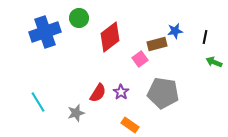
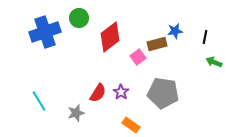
pink square: moved 2 px left, 2 px up
cyan line: moved 1 px right, 1 px up
orange rectangle: moved 1 px right
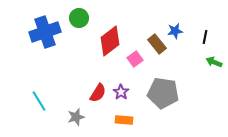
red diamond: moved 4 px down
brown rectangle: rotated 66 degrees clockwise
pink square: moved 3 px left, 2 px down
gray star: moved 4 px down
orange rectangle: moved 7 px left, 5 px up; rotated 30 degrees counterclockwise
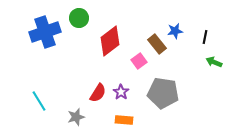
pink square: moved 4 px right, 2 px down
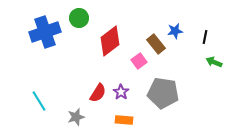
brown rectangle: moved 1 px left
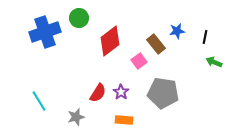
blue star: moved 2 px right
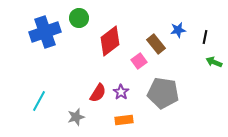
blue star: moved 1 px right, 1 px up
cyan line: rotated 60 degrees clockwise
orange rectangle: rotated 12 degrees counterclockwise
